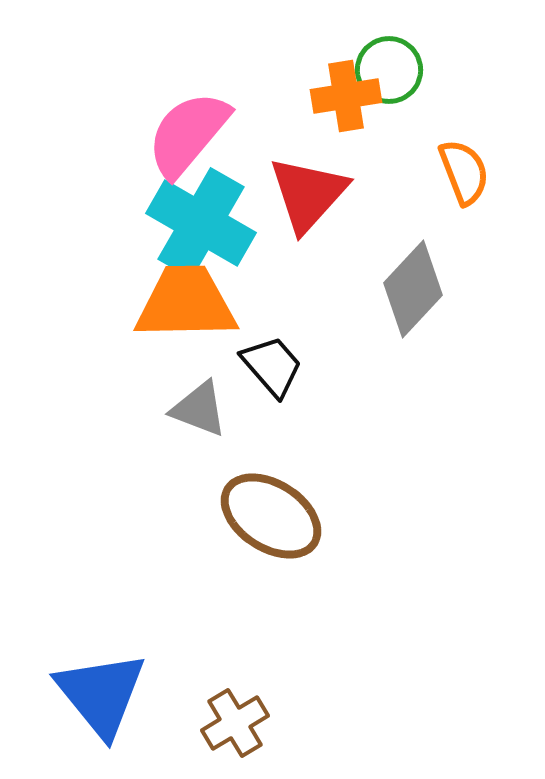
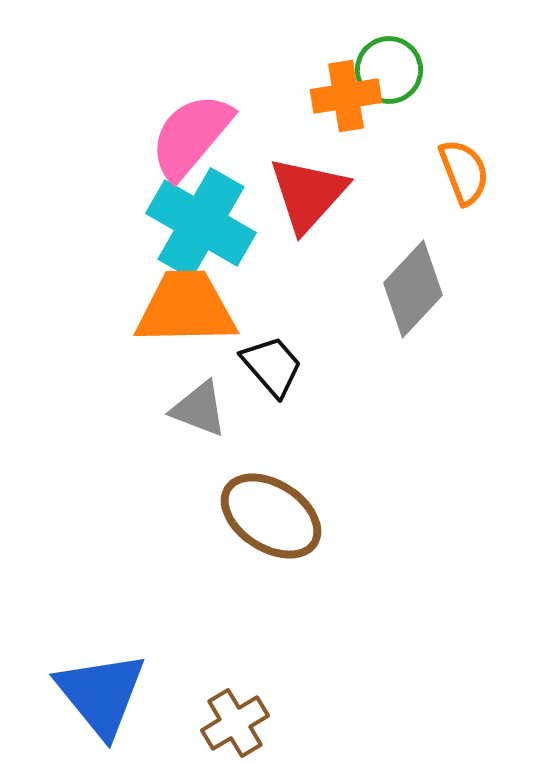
pink semicircle: moved 3 px right, 2 px down
orange trapezoid: moved 5 px down
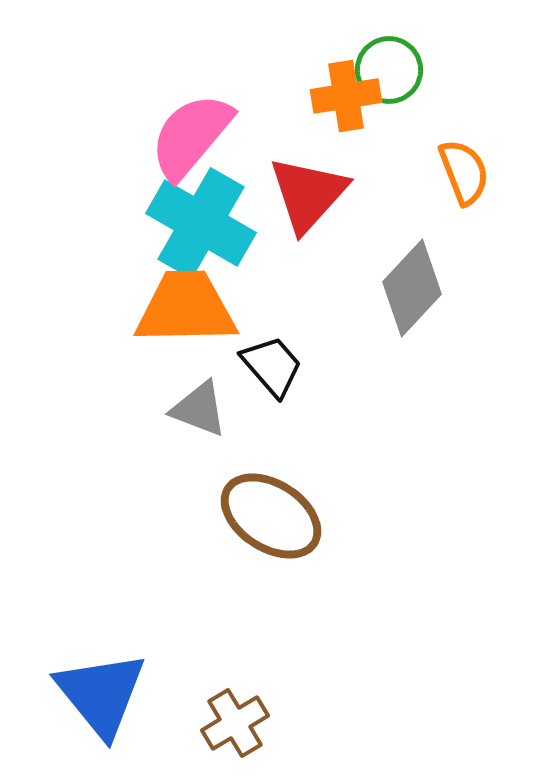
gray diamond: moved 1 px left, 1 px up
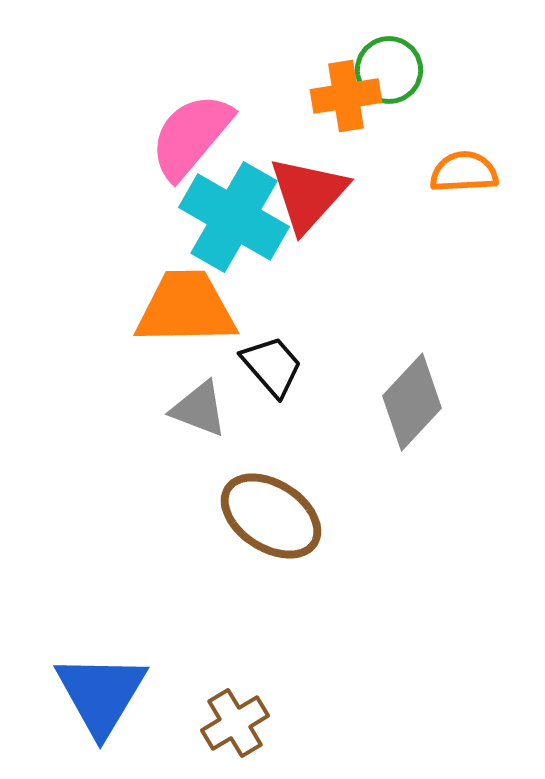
orange semicircle: rotated 72 degrees counterclockwise
cyan cross: moved 33 px right, 6 px up
gray diamond: moved 114 px down
blue triangle: rotated 10 degrees clockwise
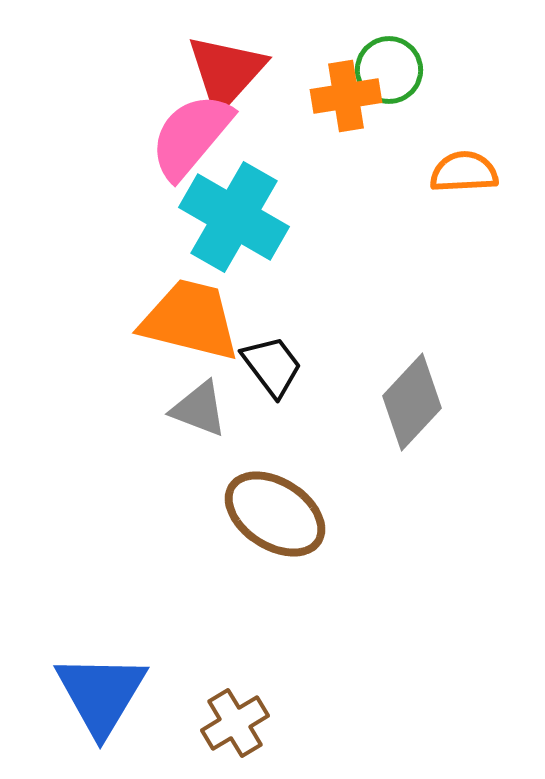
red triangle: moved 82 px left, 122 px up
orange trapezoid: moved 4 px right, 12 px down; rotated 15 degrees clockwise
black trapezoid: rotated 4 degrees clockwise
brown ellipse: moved 4 px right, 2 px up
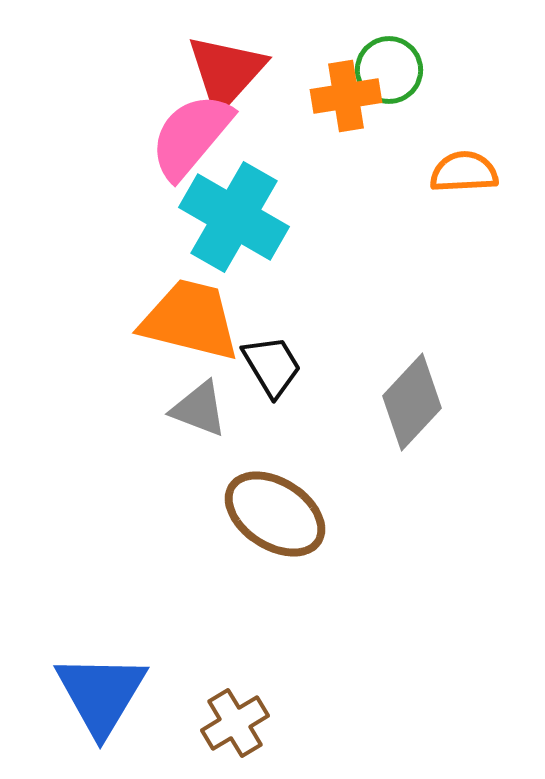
black trapezoid: rotated 6 degrees clockwise
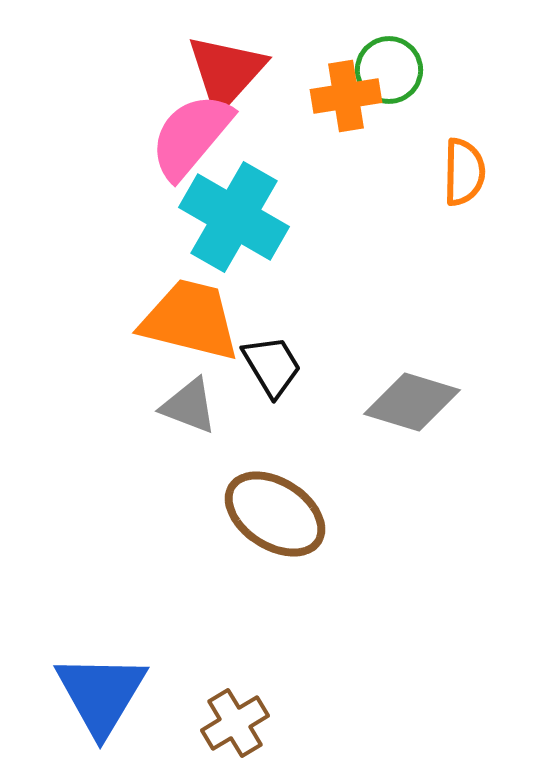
orange semicircle: rotated 94 degrees clockwise
gray diamond: rotated 64 degrees clockwise
gray triangle: moved 10 px left, 3 px up
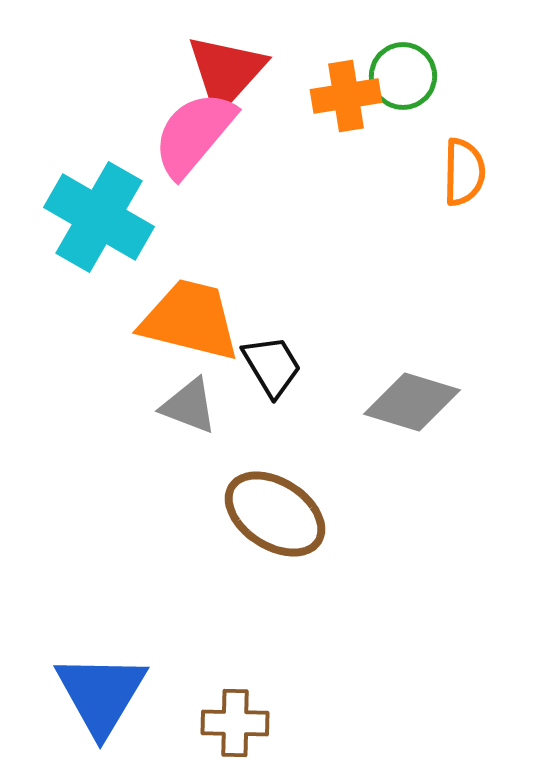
green circle: moved 14 px right, 6 px down
pink semicircle: moved 3 px right, 2 px up
cyan cross: moved 135 px left
brown cross: rotated 32 degrees clockwise
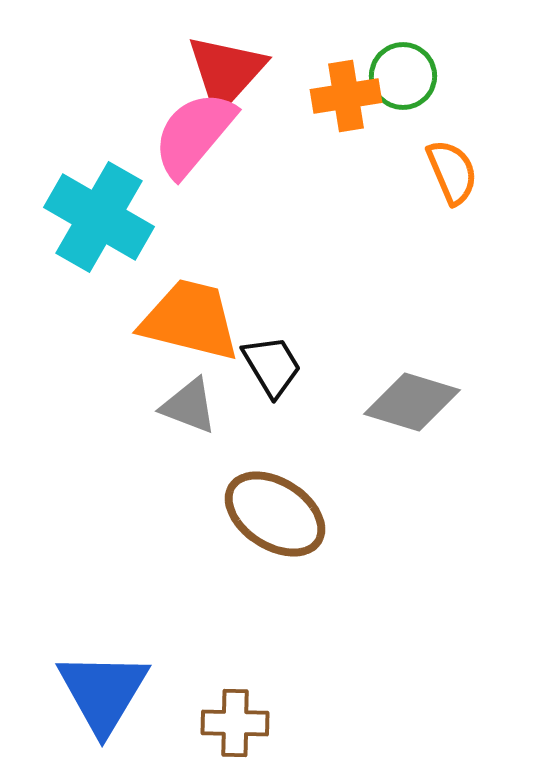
orange semicircle: moved 12 px left; rotated 24 degrees counterclockwise
blue triangle: moved 2 px right, 2 px up
